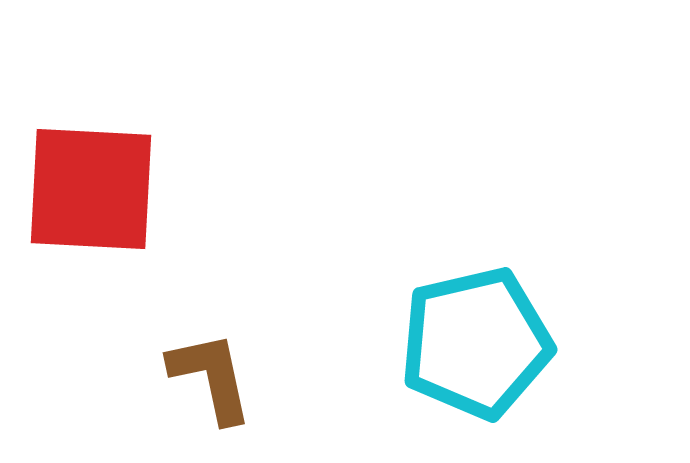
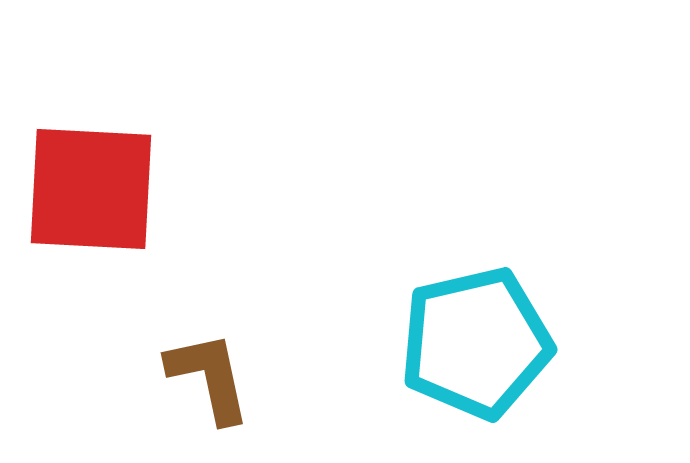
brown L-shape: moved 2 px left
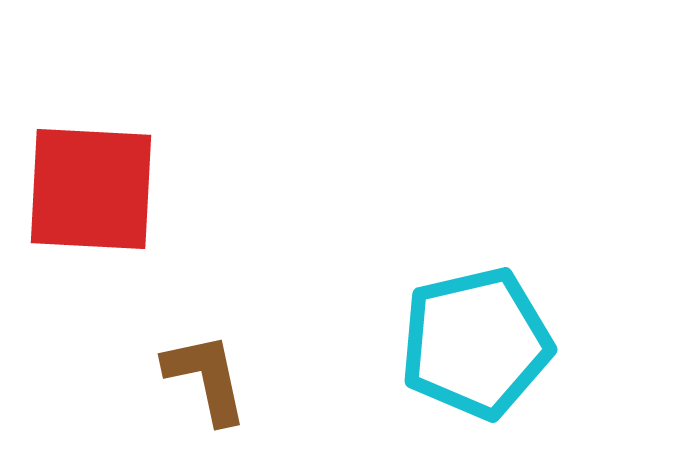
brown L-shape: moved 3 px left, 1 px down
